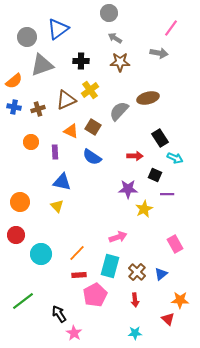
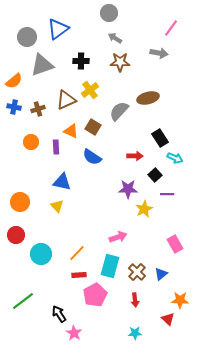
purple rectangle at (55, 152): moved 1 px right, 5 px up
black square at (155, 175): rotated 24 degrees clockwise
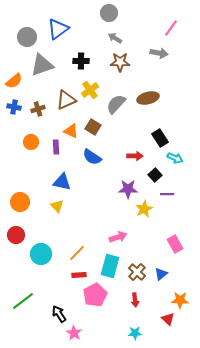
gray semicircle at (119, 111): moved 3 px left, 7 px up
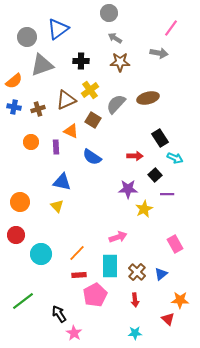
brown square at (93, 127): moved 7 px up
cyan rectangle at (110, 266): rotated 15 degrees counterclockwise
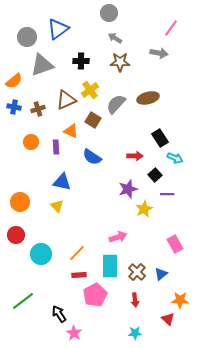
purple star at (128, 189): rotated 18 degrees counterclockwise
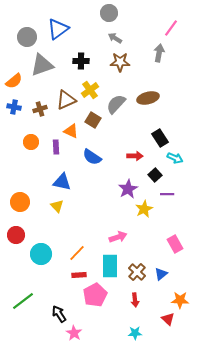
gray arrow at (159, 53): rotated 90 degrees counterclockwise
brown cross at (38, 109): moved 2 px right
purple star at (128, 189): rotated 12 degrees counterclockwise
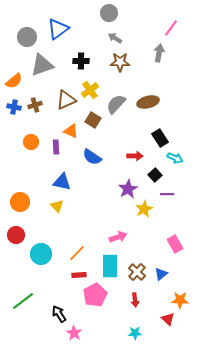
brown ellipse at (148, 98): moved 4 px down
brown cross at (40, 109): moved 5 px left, 4 px up
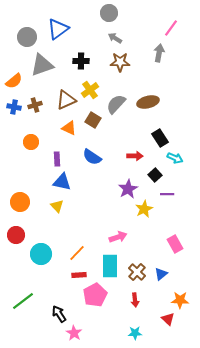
orange triangle at (71, 131): moved 2 px left, 3 px up
purple rectangle at (56, 147): moved 1 px right, 12 px down
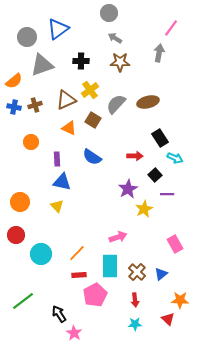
cyan star at (135, 333): moved 9 px up
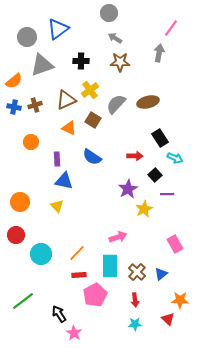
blue triangle at (62, 182): moved 2 px right, 1 px up
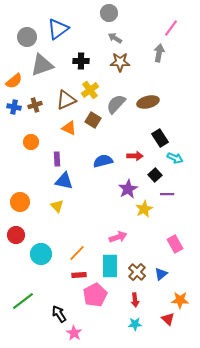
blue semicircle at (92, 157): moved 11 px right, 4 px down; rotated 132 degrees clockwise
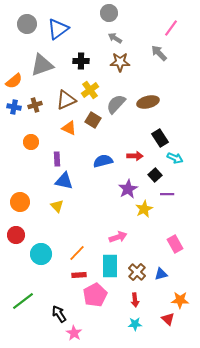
gray circle at (27, 37): moved 13 px up
gray arrow at (159, 53): rotated 54 degrees counterclockwise
blue triangle at (161, 274): rotated 24 degrees clockwise
